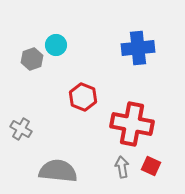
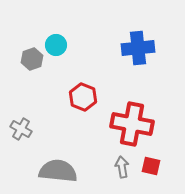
red square: rotated 12 degrees counterclockwise
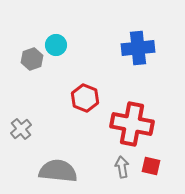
red hexagon: moved 2 px right, 1 px down
gray cross: rotated 20 degrees clockwise
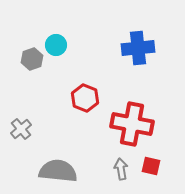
gray arrow: moved 1 px left, 2 px down
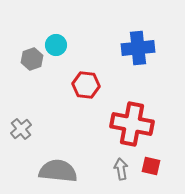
red hexagon: moved 1 px right, 13 px up; rotated 16 degrees counterclockwise
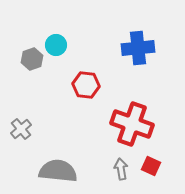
red cross: rotated 9 degrees clockwise
red square: rotated 12 degrees clockwise
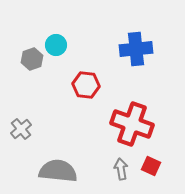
blue cross: moved 2 px left, 1 px down
